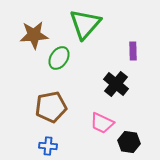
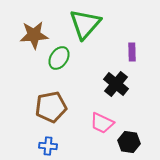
purple rectangle: moved 1 px left, 1 px down
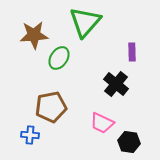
green triangle: moved 2 px up
blue cross: moved 18 px left, 11 px up
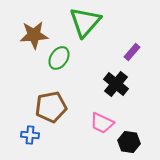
purple rectangle: rotated 42 degrees clockwise
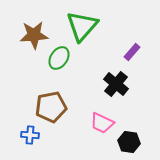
green triangle: moved 3 px left, 4 px down
